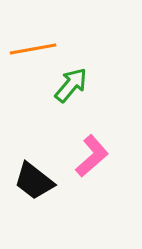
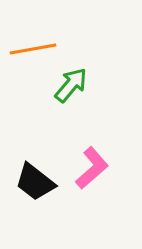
pink L-shape: moved 12 px down
black trapezoid: moved 1 px right, 1 px down
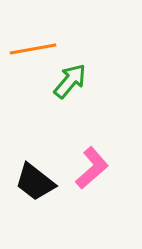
green arrow: moved 1 px left, 4 px up
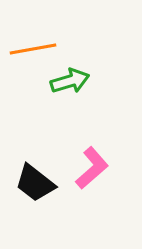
green arrow: rotated 33 degrees clockwise
black trapezoid: moved 1 px down
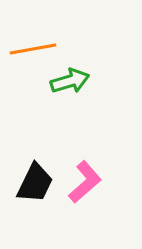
pink L-shape: moved 7 px left, 14 px down
black trapezoid: rotated 102 degrees counterclockwise
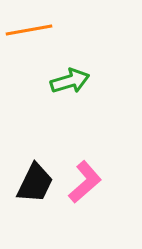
orange line: moved 4 px left, 19 px up
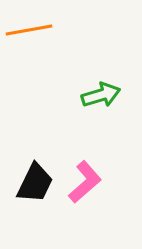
green arrow: moved 31 px right, 14 px down
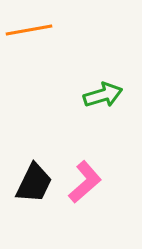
green arrow: moved 2 px right
black trapezoid: moved 1 px left
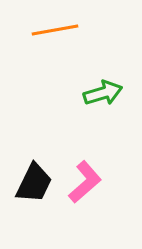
orange line: moved 26 px right
green arrow: moved 2 px up
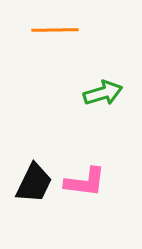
orange line: rotated 9 degrees clockwise
pink L-shape: rotated 48 degrees clockwise
